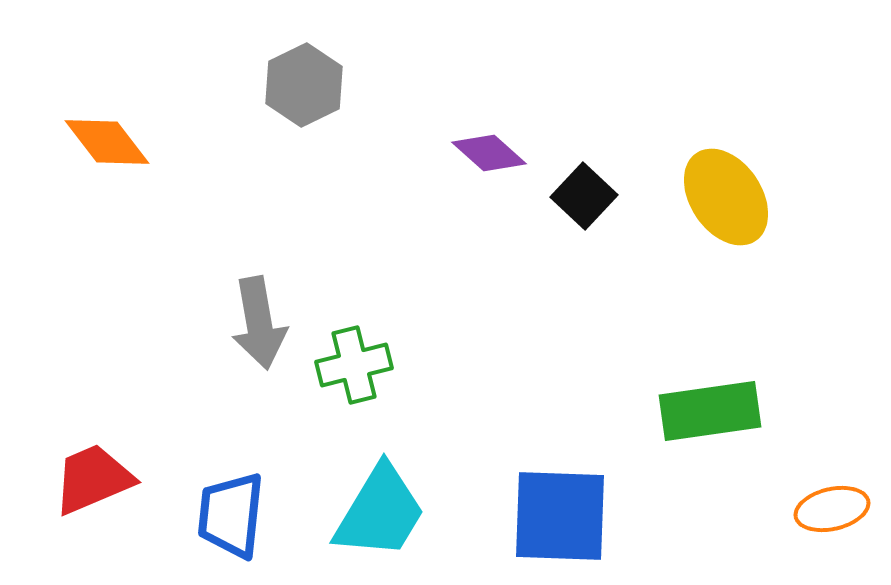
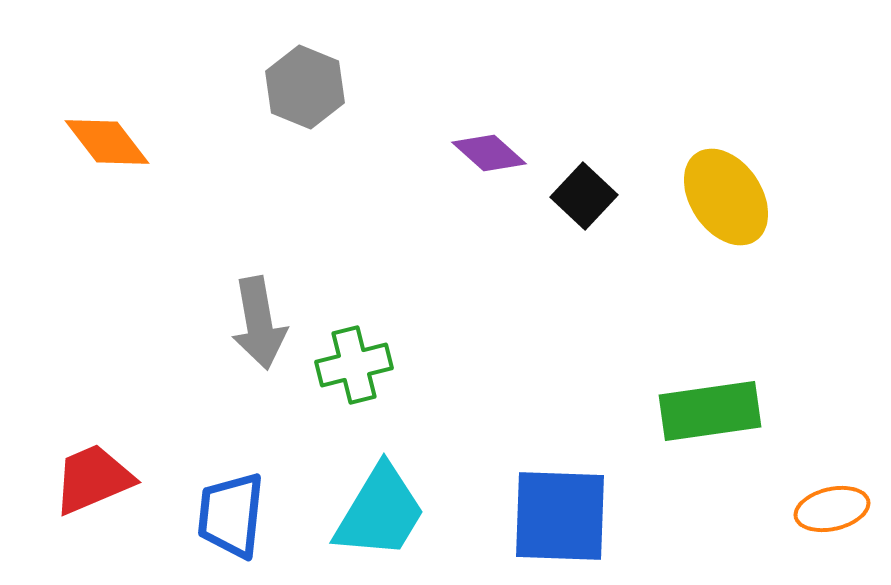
gray hexagon: moved 1 px right, 2 px down; rotated 12 degrees counterclockwise
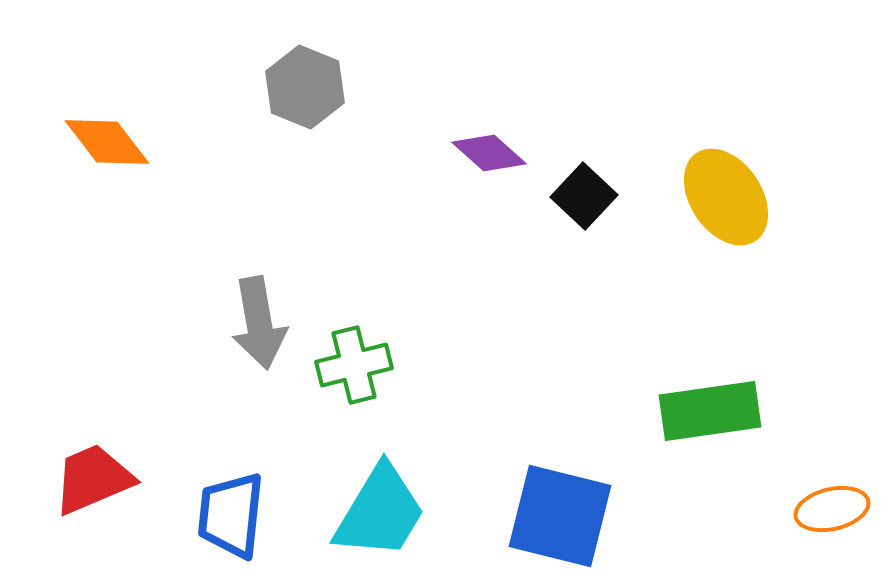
blue square: rotated 12 degrees clockwise
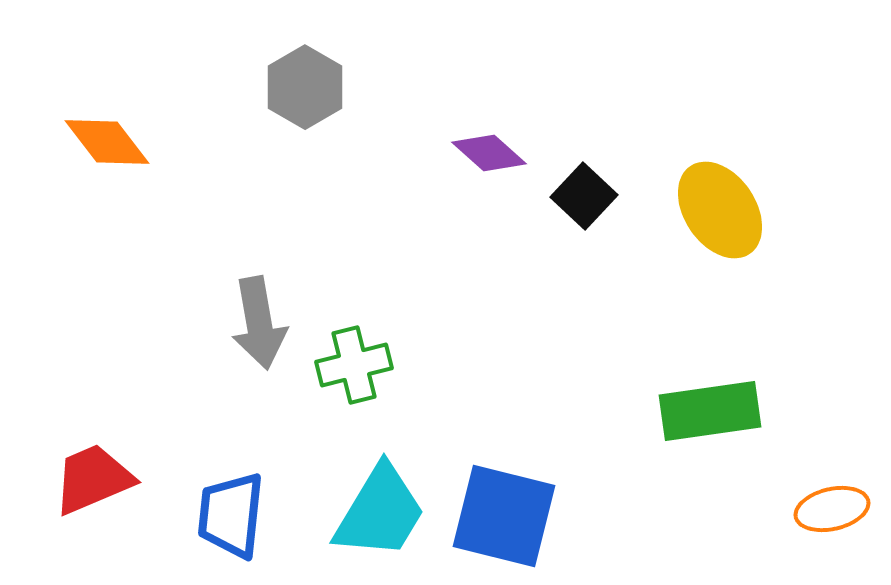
gray hexagon: rotated 8 degrees clockwise
yellow ellipse: moved 6 px left, 13 px down
blue square: moved 56 px left
